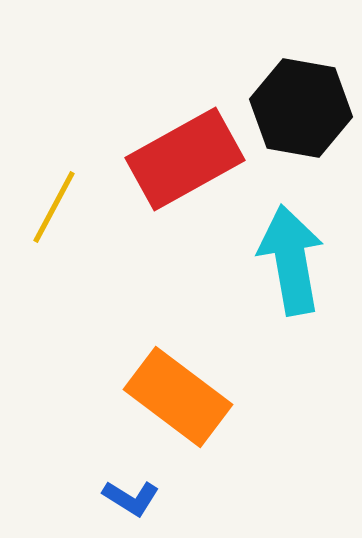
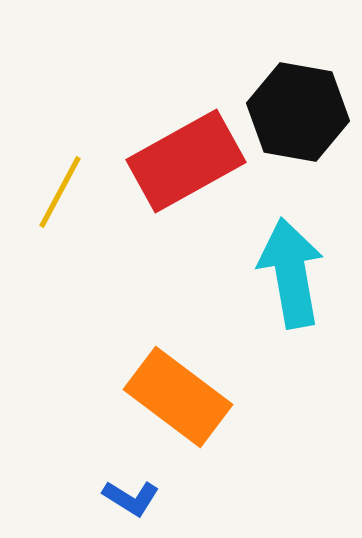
black hexagon: moved 3 px left, 4 px down
red rectangle: moved 1 px right, 2 px down
yellow line: moved 6 px right, 15 px up
cyan arrow: moved 13 px down
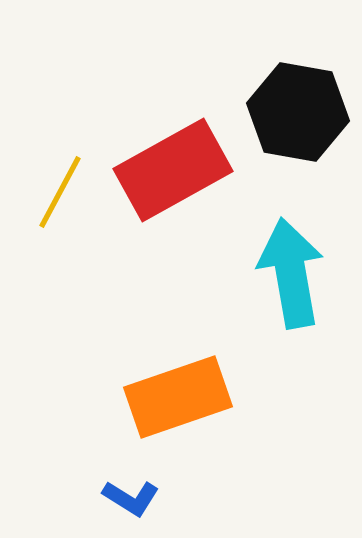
red rectangle: moved 13 px left, 9 px down
orange rectangle: rotated 56 degrees counterclockwise
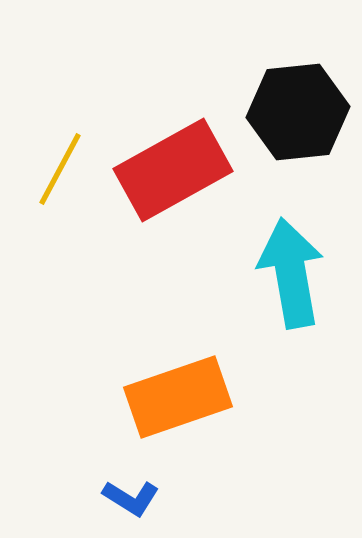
black hexagon: rotated 16 degrees counterclockwise
yellow line: moved 23 px up
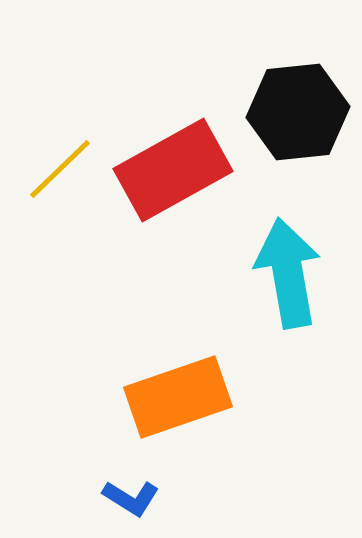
yellow line: rotated 18 degrees clockwise
cyan arrow: moved 3 px left
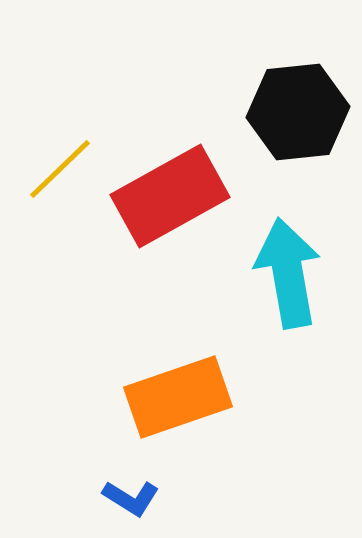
red rectangle: moved 3 px left, 26 px down
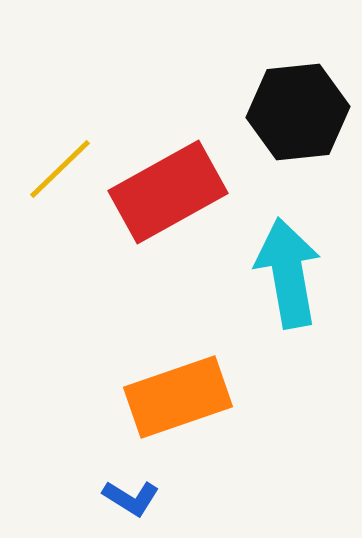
red rectangle: moved 2 px left, 4 px up
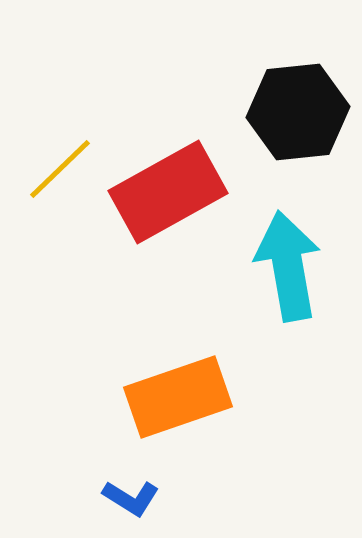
cyan arrow: moved 7 px up
